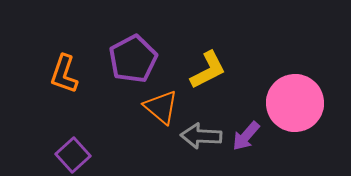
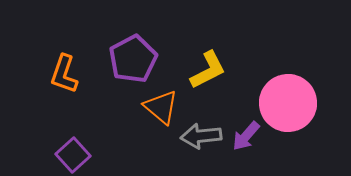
pink circle: moved 7 px left
gray arrow: rotated 9 degrees counterclockwise
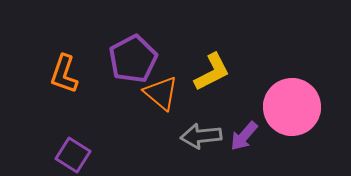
yellow L-shape: moved 4 px right, 2 px down
pink circle: moved 4 px right, 4 px down
orange triangle: moved 14 px up
purple arrow: moved 2 px left
purple square: rotated 16 degrees counterclockwise
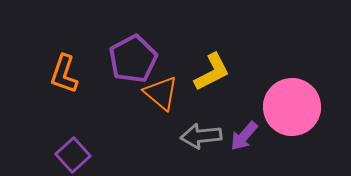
purple square: rotated 16 degrees clockwise
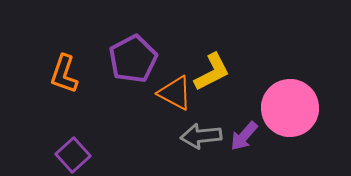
orange triangle: moved 14 px right; rotated 12 degrees counterclockwise
pink circle: moved 2 px left, 1 px down
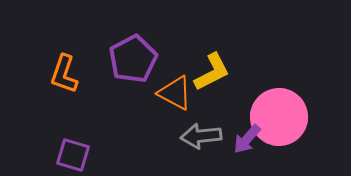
pink circle: moved 11 px left, 9 px down
purple arrow: moved 3 px right, 3 px down
purple square: rotated 32 degrees counterclockwise
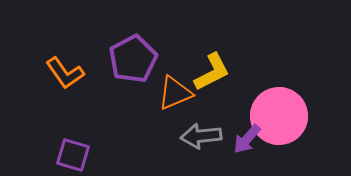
orange L-shape: moved 1 px right, 1 px up; rotated 54 degrees counterclockwise
orange triangle: rotated 51 degrees counterclockwise
pink circle: moved 1 px up
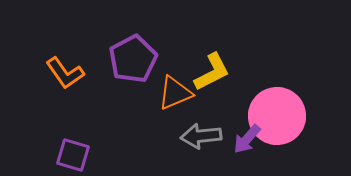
pink circle: moved 2 px left
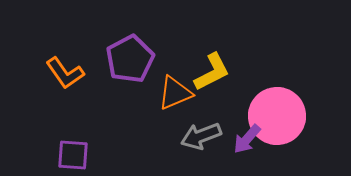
purple pentagon: moved 3 px left
gray arrow: rotated 15 degrees counterclockwise
purple square: rotated 12 degrees counterclockwise
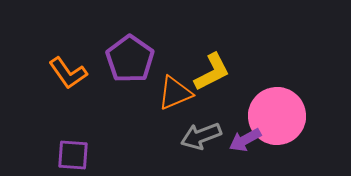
purple pentagon: rotated 9 degrees counterclockwise
orange L-shape: moved 3 px right
purple arrow: moved 2 px left, 1 px down; rotated 20 degrees clockwise
